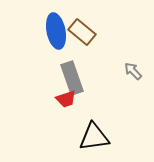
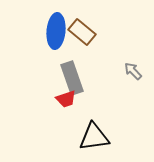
blue ellipse: rotated 16 degrees clockwise
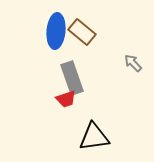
gray arrow: moved 8 px up
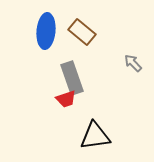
blue ellipse: moved 10 px left
black triangle: moved 1 px right, 1 px up
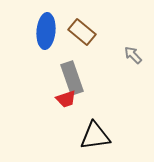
gray arrow: moved 8 px up
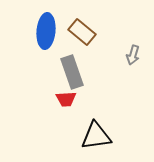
gray arrow: rotated 120 degrees counterclockwise
gray rectangle: moved 6 px up
red trapezoid: rotated 15 degrees clockwise
black triangle: moved 1 px right
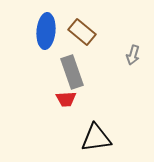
black triangle: moved 2 px down
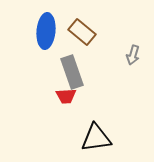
red trapezoid: moved 3 px up
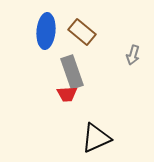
red trapezoid: moved 1 px right, 2 px up
black triangle: rotated 16 degrees counterclockwise
